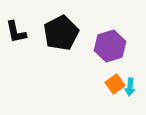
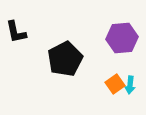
black pentagon: moved 4 px right, 26 px down
purple hexagon: moved 12 px right, 8 px up; rotated 12 degrees clockwise
cyan arrow: moved 2 px up
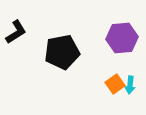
black L-shape: rotated 110 degrees counterclockwise
black pentagon: moved 3 px left, 7 px up; rotated 16 degrees clockwise
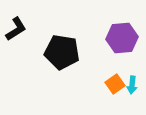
black L-shape: moved 3 px up
black pentagon: rotated 20 degrees clockwise
cyan arrow: moved 2 px right
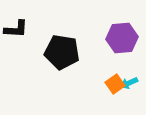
black L-shape: rotated 35 degrees clockwise
cyan arrow: moved 3 px left, 2 px up; rotated 60 degrees clockwise
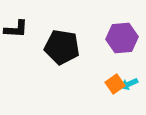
black pentagon: moved 5 px up
cyan arrow: moved 1 px down
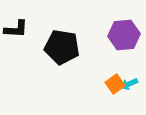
purple hexagon: moved 2 px right, 3 px up
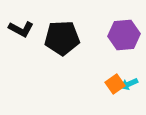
black L-shape: moved 5 px right; rotated 25 degrees clockwise
black pentagon: moved 9 px up; rotated 12 degrees counterclockwise
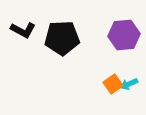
black L-shape: moved 2 px right, 1 px down
orange square: moved 2 px left
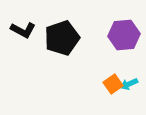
black pentagon: rotated 16 degrees counterclockwise
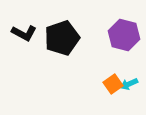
black L-shape: moved 1 px right, 3 px down
purple hexagon: rotated 20 degrees clockwise
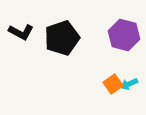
black L-shape: moved 3 px left, 1 px up
